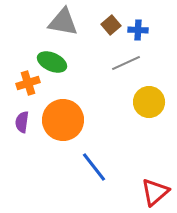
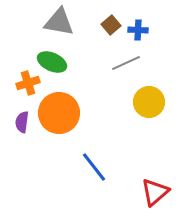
gray triangle: moved 4 px left
orange circle: moved 4 px left, 7 px up
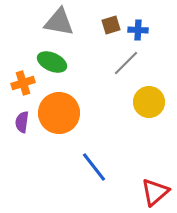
brown square: rotated 24 degrees clockwise
gray line: rotated 20 degrees counterclockwise
orange cross: moved 5 px left
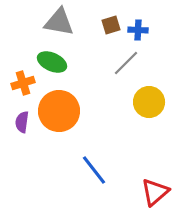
orange circle: moved 2 px up
blue line: moved 3 px down
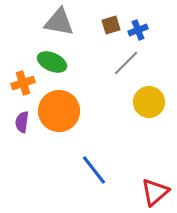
blue cross: rotated 24 degrees counterclockwise
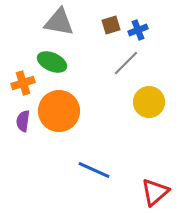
purple semicircle: moved 1 px right, 1 px up
blue line: rotated 28 degrees counterclockwise
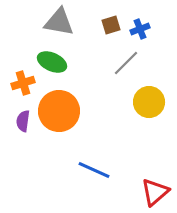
blue cross: moved 2 px right, 1 px up
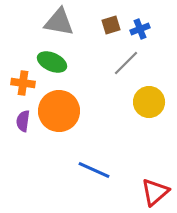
orange cross: rotated 25 degrees clockwise
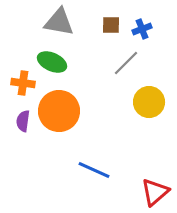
brown square: rotated 18 degrees clockwise
blue cross: moved 2 px right
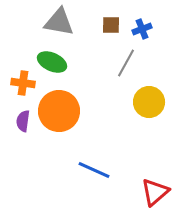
gray line: rotated 16 degrees counterclockwise
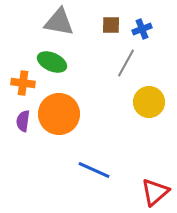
orange circle: moved 3 px down
